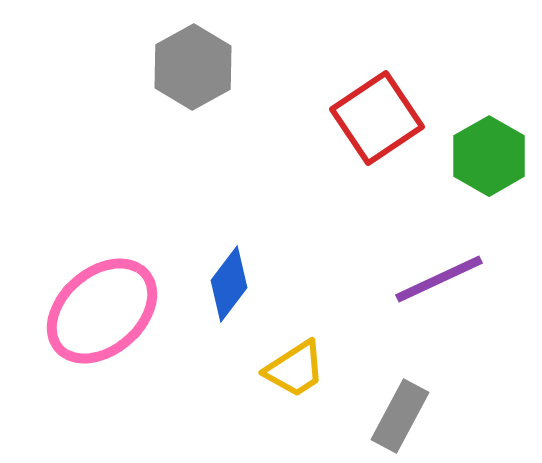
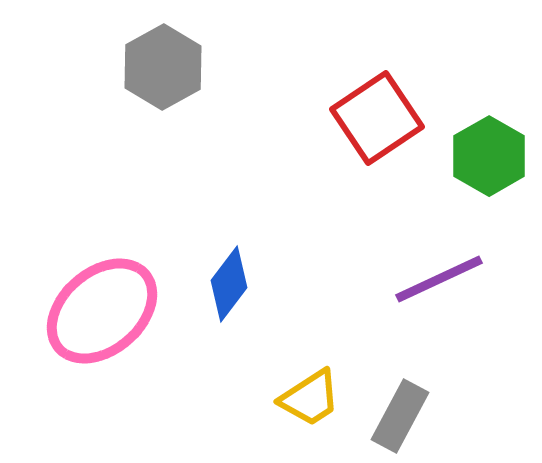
gray hexagon: moved 30 px left
yellow trapezoid: moved 15 px right, 29 px down
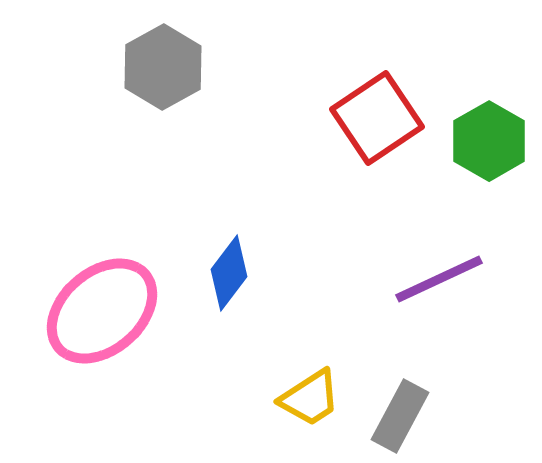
green hexagon: moved 15 px up
blue diamond: moved 11 px up
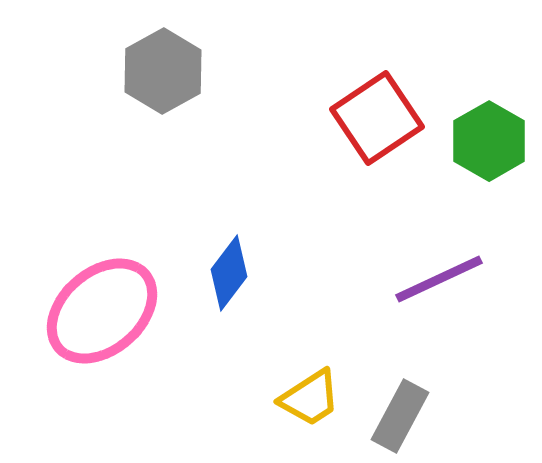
gray hexagon: moved 4 px down
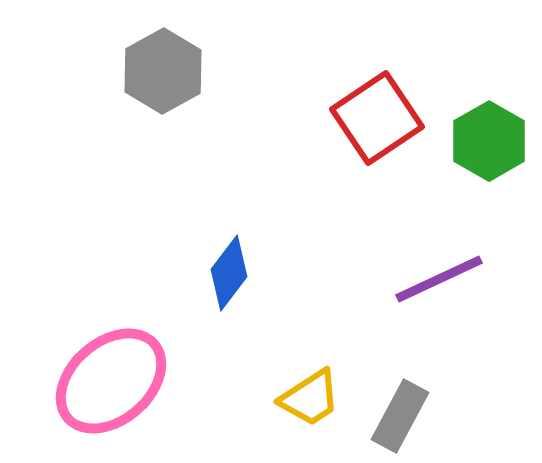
pink ellipse: moved 9 px right, 70 px down
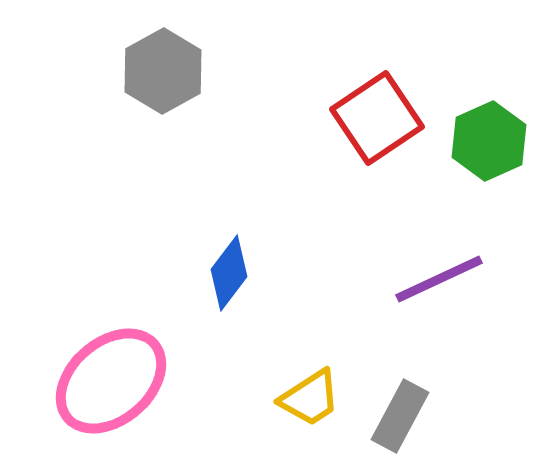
green hexagon: rotated 6 degrees clockwise
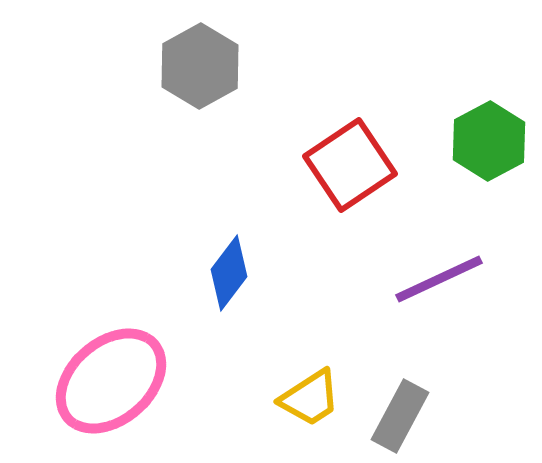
gray hexagon: moved 37 px right, 5 px up
red square: moved 27 px left, 47 px down
green hexagon: rotated 4 degrees counterclockwise
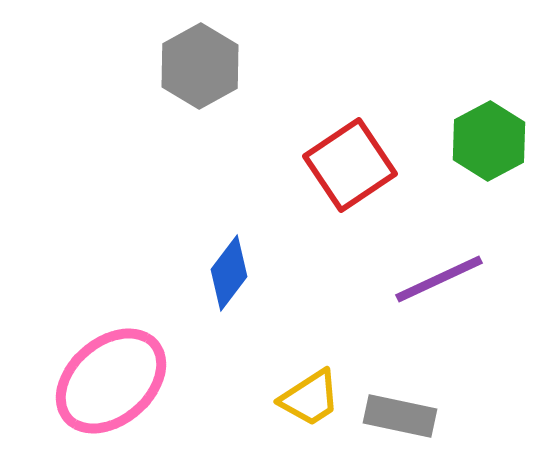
gray rectangle: rotated 74 degrees clockwise
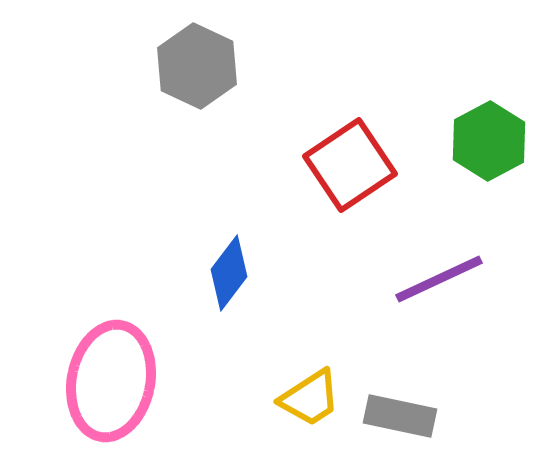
gray hexagon: moved 3 px left; rotated 6 degrees counterclockwise
pink ellipse: rotated 38 degrees counterclockwise
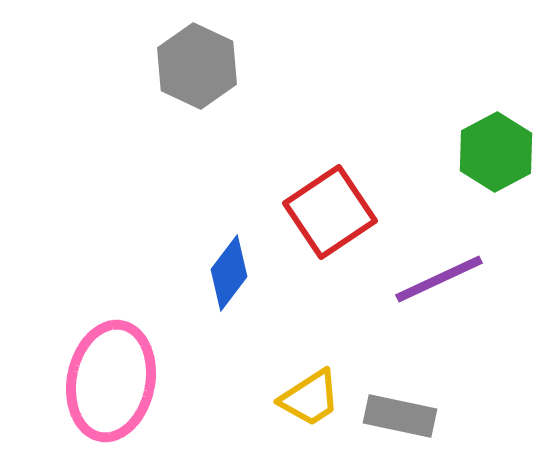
green hexagon: moved 7 px right, 11 px down
red square: moved 20 px left, 47 px down
